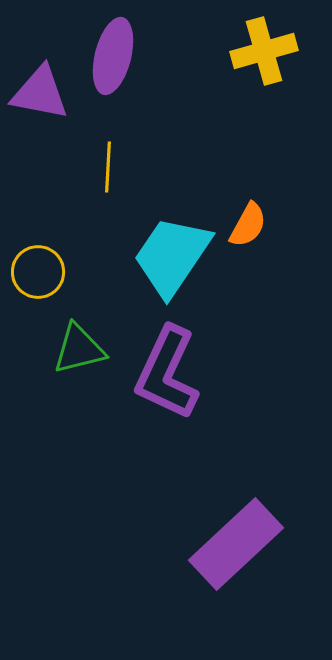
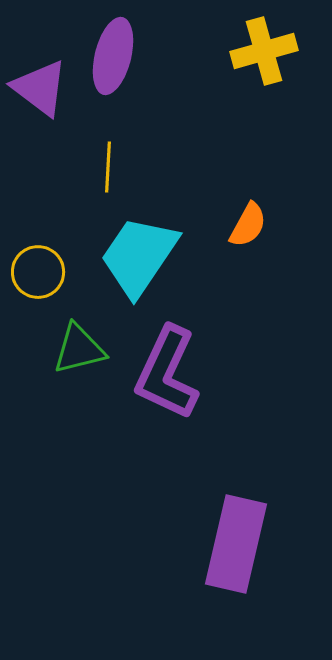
purple triangle: moved 5 px up; rotated 26 degrees clockwise
cyan trapezoid: moved 33 px left
purple rectangle: rotated 34 degrees counterclockwise
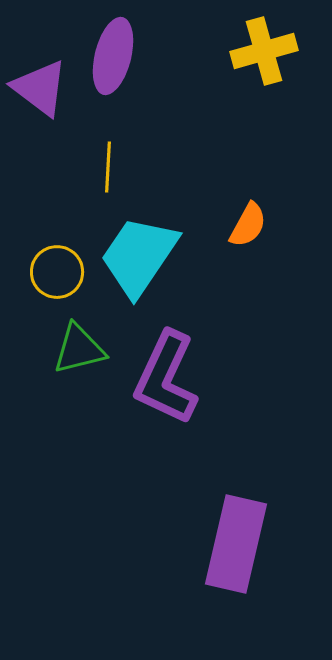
yellow circle: moved 19 px right
purple L-shape: moved 1 px left, 5 px down
